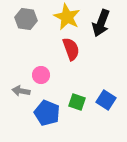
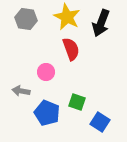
pink circle: moved 5 px right, 3 px up
blue square: moved 6 px left, 22 px down
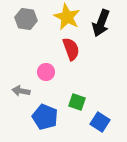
blue pentagon: moved 2 px left, 4 px down
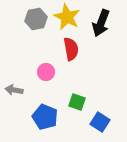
gray hexagon: moved 10 px right; rotated 20 degrees counterclockwise
red semicircle: rotated 10 degrees clockwise
gray arrow: moved 7 px left, 1 px up
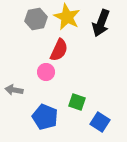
red semicircle: moved 12 px left, 1 px down; rotated 35 degrees clockwise
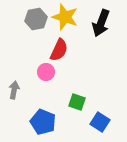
yellow star: moved 2 px left; rotated 8 degrees counterclockwise
gray arrow: rotated 90 degrees clockwise
blue pentagon: moved 2 px left, 5 px down
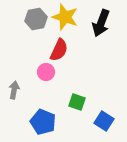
blue square: moved 4 px right, 1 px up
